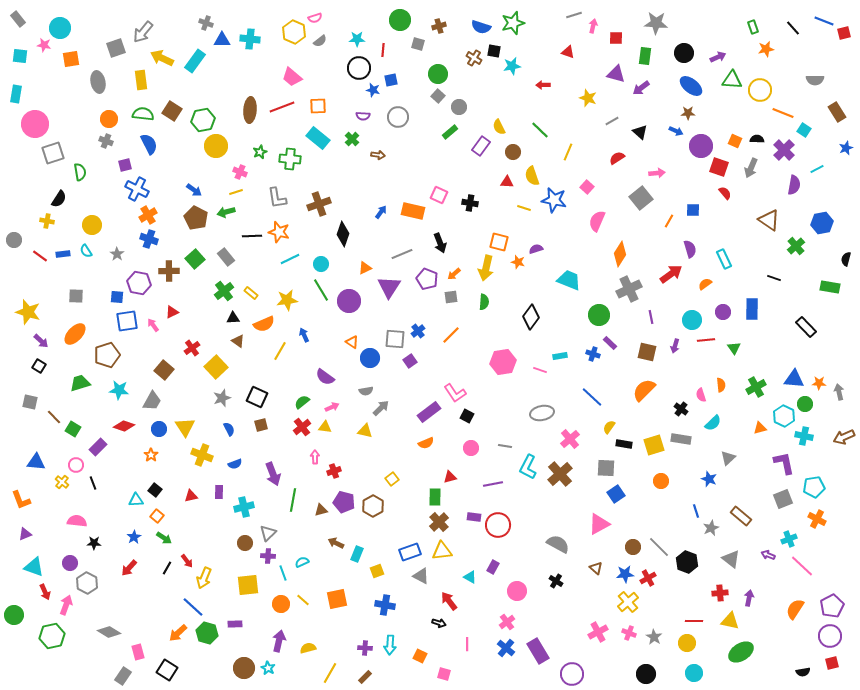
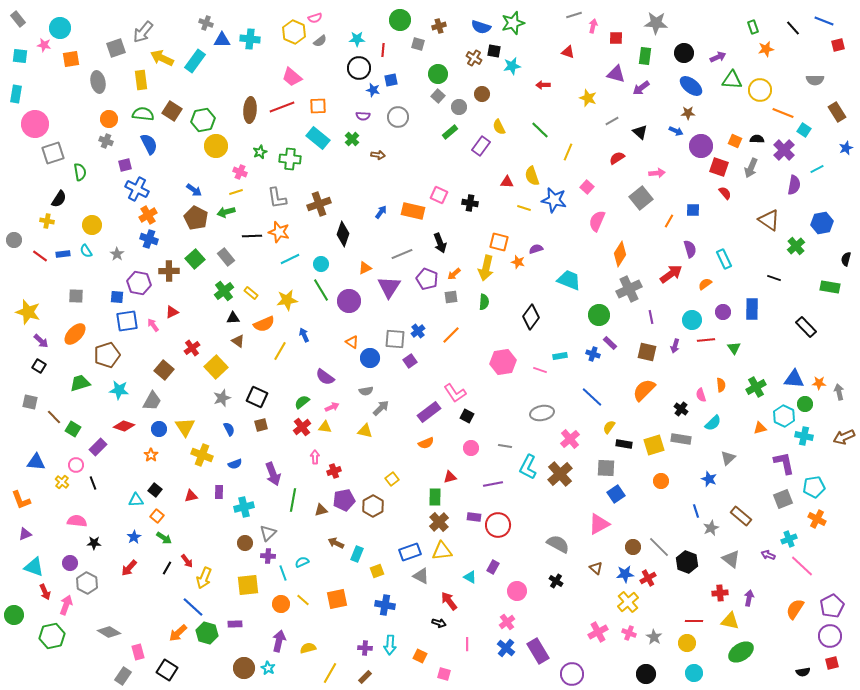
red square at (844, 33): moved 6 px left, 12 px down
brown circle at (513, 152): moved 31 px left, 58 px up
purple pentagon at (344, 502): moved 2 px up; rotated 25 degrees counterclockwise
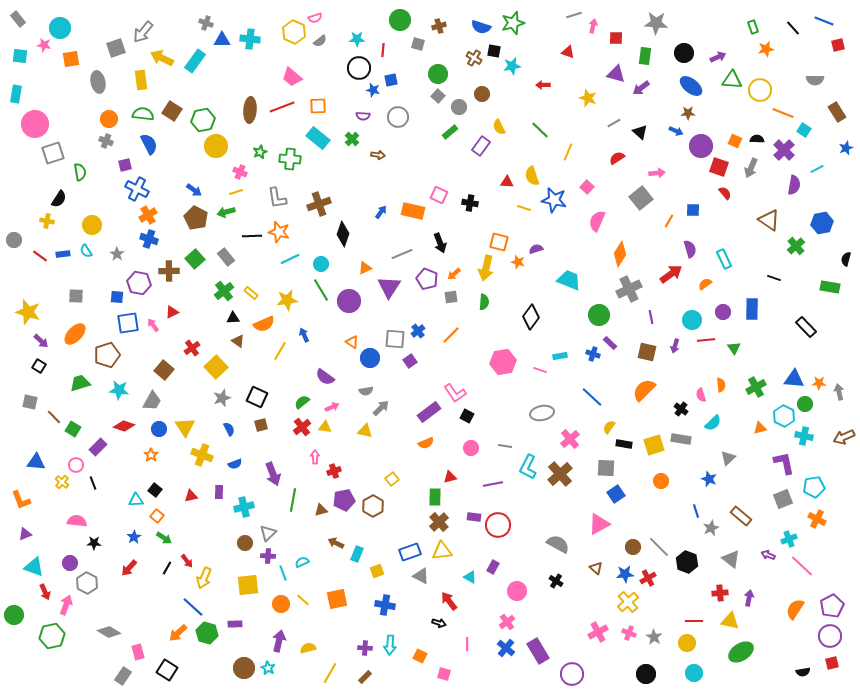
gray line at (612, 121): moved 2 px right, 2 px down
blue square at (127, 321): moved 1 px right, 2 px down
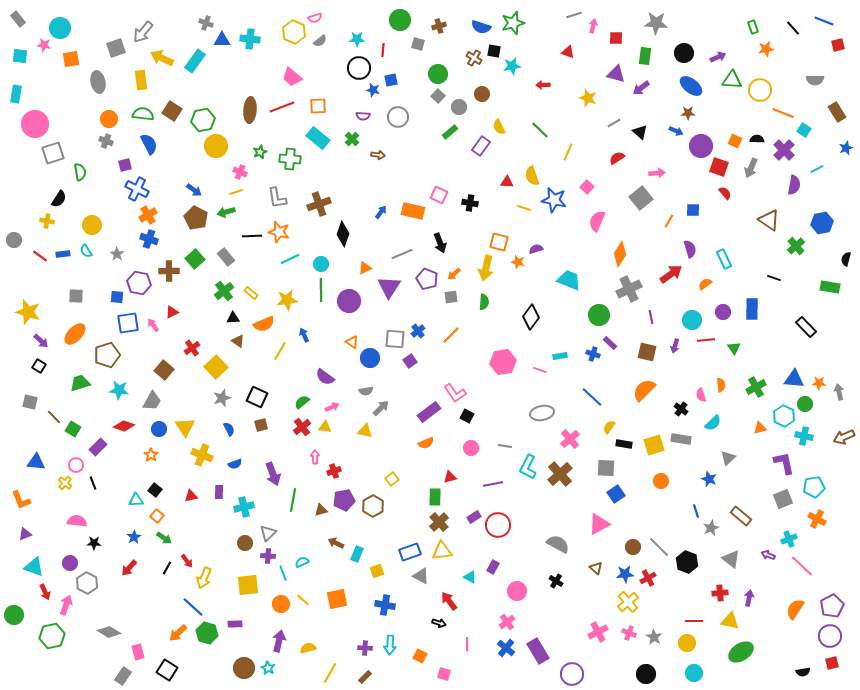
green line at (321, 290): rotated 30 degrees clockwise
yellow cross at (62, 482): moved 3 px right, 1 px down
purple rectangle at (474, 517): rotated 40 degrees counterclockwise
